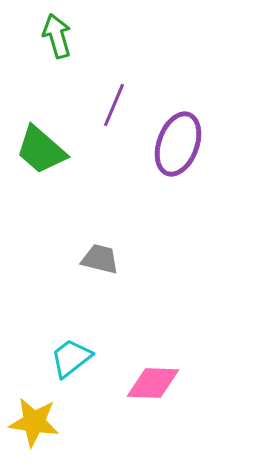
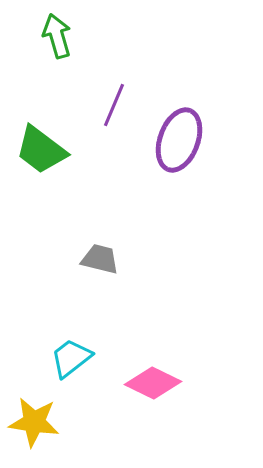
purple ellipse: moved 1 px right, 4 px up
green trapezoid: rotated 4 degrees counterclockwise
pink diamond: rotated 24 degrees clockwise
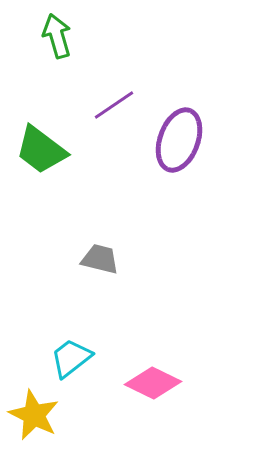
purple line: rotated 33 degrees clockwise
yellow star: moved 7 px up; rotated 18 degrees clockwise
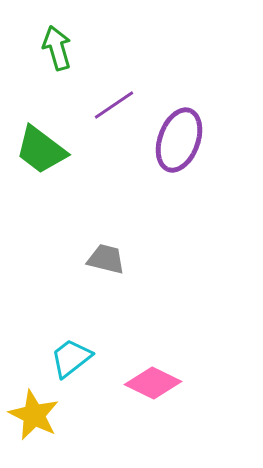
green arrow: moved 12 px down
gray trapezoid: moved 6 px right
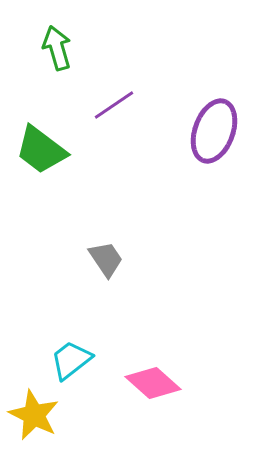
purple ellipse: moved 35 px right, 9 px up
gray trapezoid: rotated 42 degrees clockwise
cyan trapezoid: moved 2 px down
pink diamond: rotated 16 degrees clockwise
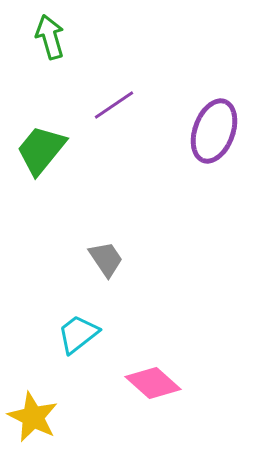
green arrow: moved 7 px left, 11 px up
green trapezoid: rotated 92 degrees clockwise
cyan trapezoid: moved 7 px right, 26 px up
yellow star: moved 1 px left, 2 px down
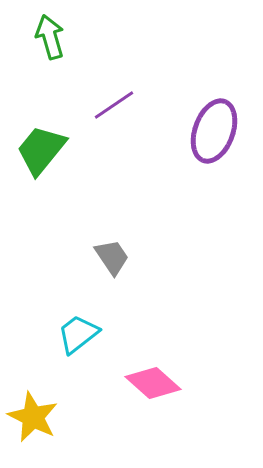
gray trapezoid: moved 6 px right, 2 px up
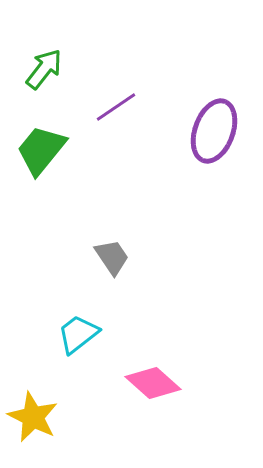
green arrow: moved 6 px left, 32 px down; rotated 54 degrees clockwise
purple line: moved 2 px right, 2 px down
